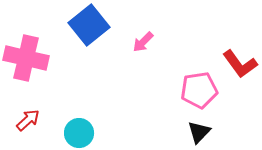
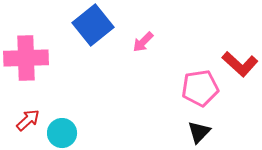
blue square: moved 4 px right
pink cross: rotated 15 degrees counterclockwise
red L-shape: rotated 12 degrees counterclockwise
pink pentagon: moved 1 px right, 2 px up
cyan circle: moved 17 px left
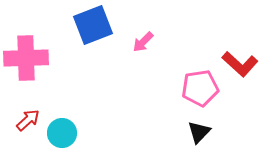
blue square: rotated 18 degrees clockwise
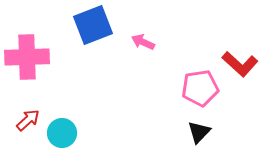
pink arrow: rotated 70 degrees clockwise
pink cross: moved 1 px right, 1 px up
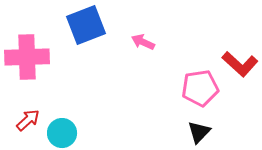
blue square: moved 7 px left
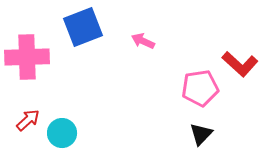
blue square: moved 3 px left, 2 px down
pink arrow: moved 1 px up
black triangle: moved 2 px right, 2 px down
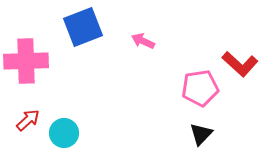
pink cross: moved 1 px left, 4 px down
cyan circle: moved 2 px right
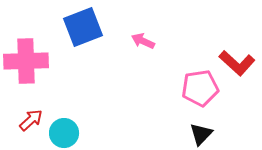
red L-shape: moved 3 px left, 1 px up
red arrow: moved 3 px right
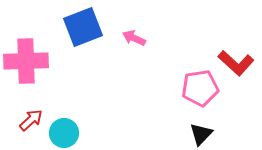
pink arrow: moved 9 px left, 3 px up
red L-shape: moved 1 px left
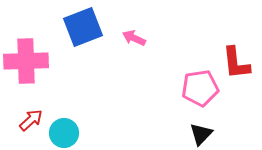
red L-shape: rotated 42 degrees clockwise
